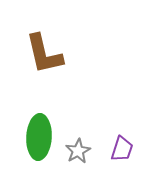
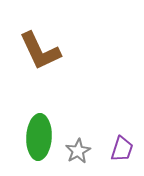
brown L-shape: moved 4 px left, 3 px up; rotated 12 degrees counterclockwise
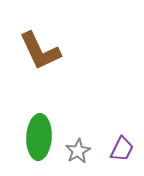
purple trapezoid: rotated 8 degrees clockwise
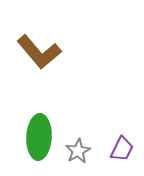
brown L-shape: moved 1 px left, 1 px down; rotated 15 degrees counterclockwise
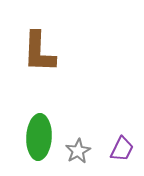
brown L-shape: rotated 42 degrees clockwise
